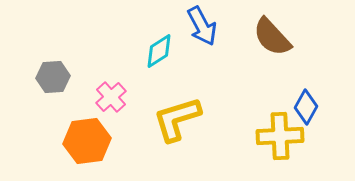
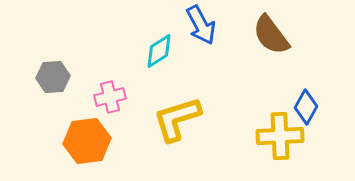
blue arrow: moved 1 px left, 1 px up
brown semicircle: moved 1 px left, 2 px up; rotated 6 degrees clockwise
pink cross: moved 1 px left; rotated 28 degrees clockwise
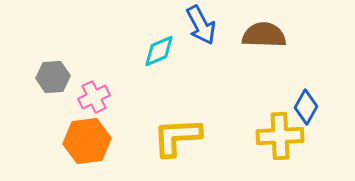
brown semicircle: moved 7 px left; rotated 129 degrees clockwise
cyan diamond: rotated 9 degrees clockwise
pink cross: moved 16 px left; rotated 12 degrees counterclockwise
yellow L-shape: moved 18 px down; rotated 14 degrees clockwise
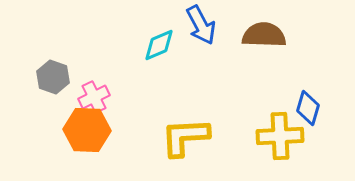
cyan diamond: moved 6 px up
gray hexagon: rotated 24 degrees clockwise
blue diamond: moved 2 px right, 1 px down; rotated 12 degrees counterclockwise
yellow L-shape: moved 8 px right
orange hexagon: moved 11 px up; rotated 9 degrees clockwise
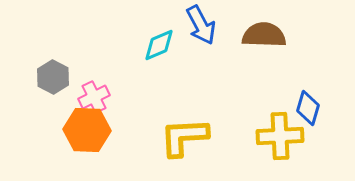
gray hexagon: rotated 8 degrees clockwise
yellow L-shape: moved 1 px left
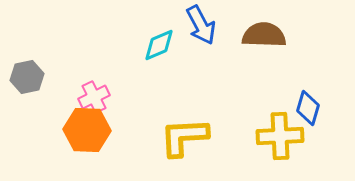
gray hexagon: moved 26 px left; rotated 20 degrees clockwise
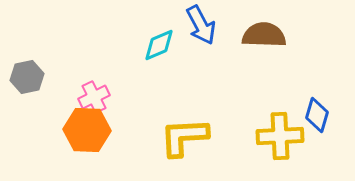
blue diamond: moved 9 px right, 7 px down
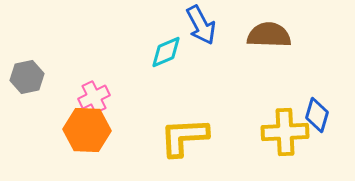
brown semicircle: moved 5 px right
cyan diamond: moved 7 px right, 7 px down
yellow cross: moved 5 px right, 4 px up
